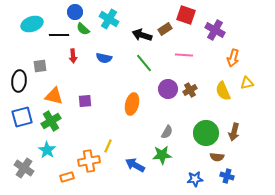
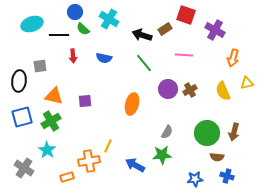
green circle: moved 1 px right
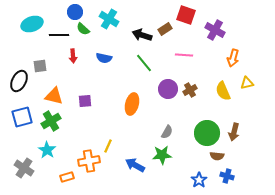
black ellipse: rotated 20 degrees clockwise
brown semicircle: moved 1 px up
blue star: moved 4 px right, 1 px down; rotated 28 degrees counterclockwise
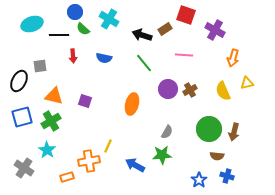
purple square: rotated 24 degrees clockwise
green circle: moved 2 px right, 4 px up
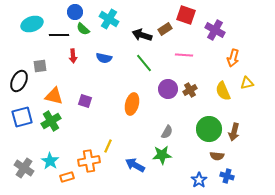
cyan star: moved 3 px right, 11 px down
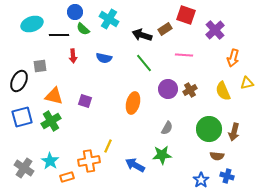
purple cross: rotated 18 degrees clockwise
orange ellipse: moved 1 px right, 1 px up
gray semicircle: moved 4 px up
blue star: moved 2 px right
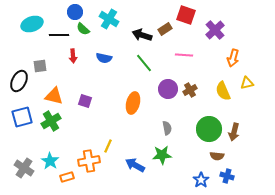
gray semicircle: rotated 40 degrees counterclockwise
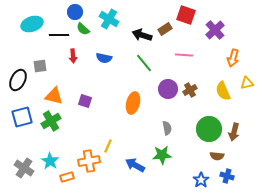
black ellipse: moved 1 px left, 1 px up
